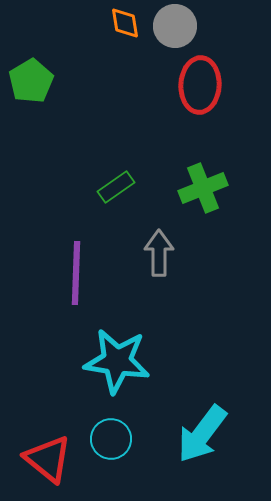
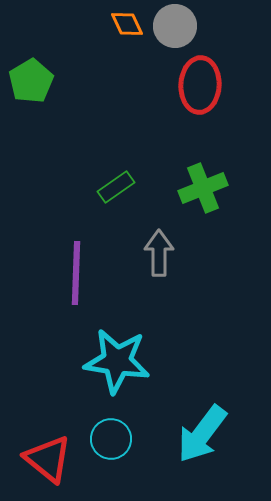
orange diamond: moved 2 px right, 1 px down; rotated 16 degrees counterclockwise
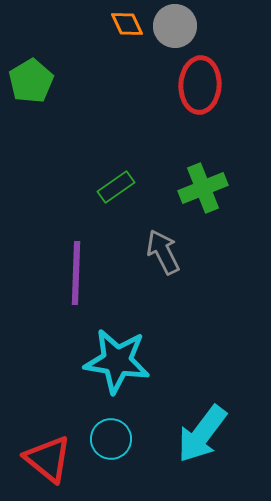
gray arrow: moved 4 px right, 1 px up; rotated 27 degrees counterclockwise
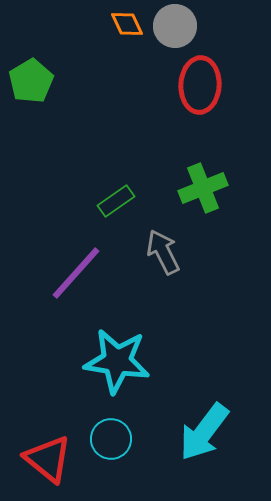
green rectangle: moved 14 px down
purple line: rotated 40 degrees clockwise
cyan arrow: moved 2 px right, 2 px up
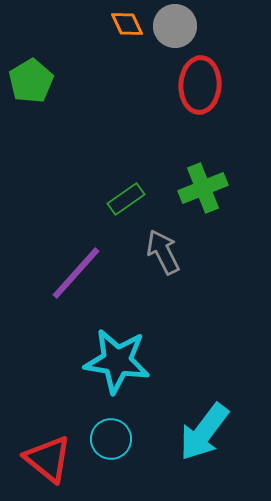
green rectangle: moved 10 px right, 2 px up
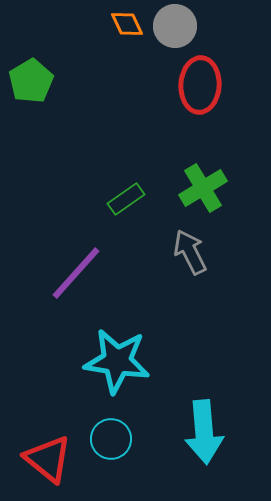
green cross: rotated 9 degrees counterclockwise
gray arrow: moved 27 px right
cyan arrow: rotated 42 degrees counterclockwise
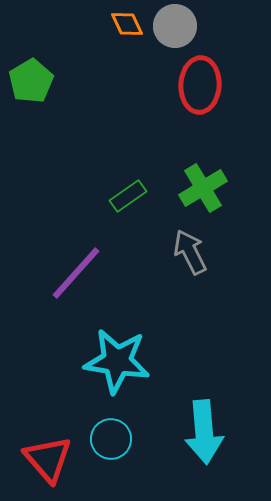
green rectangle: moved 2 px right, 3 px up
red triangle: rotated 10 degrees clockwise
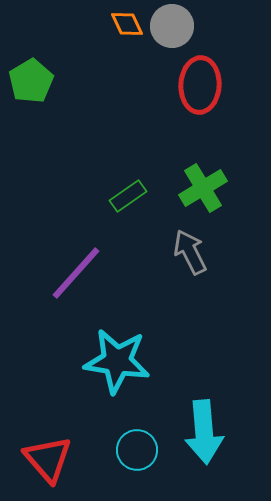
gray circle: moved 3 px left
cyan circle: moved 26 px right, 11 px down
